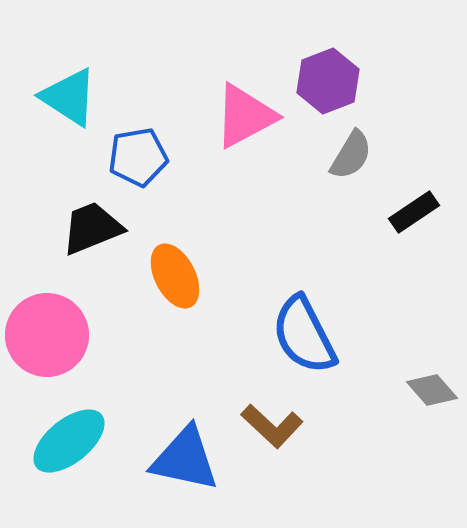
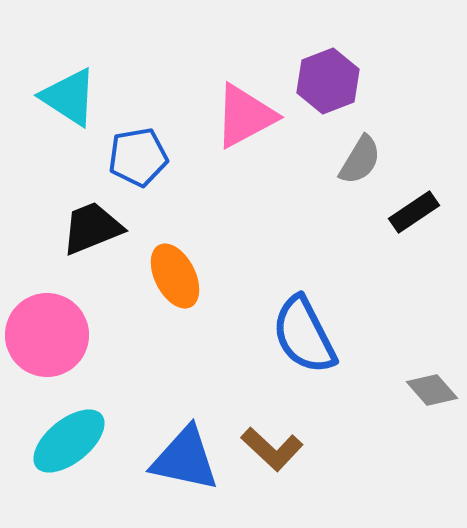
gray semicircle: moved 9 px right, 5 px down
brown L-shape: moved 23 px down
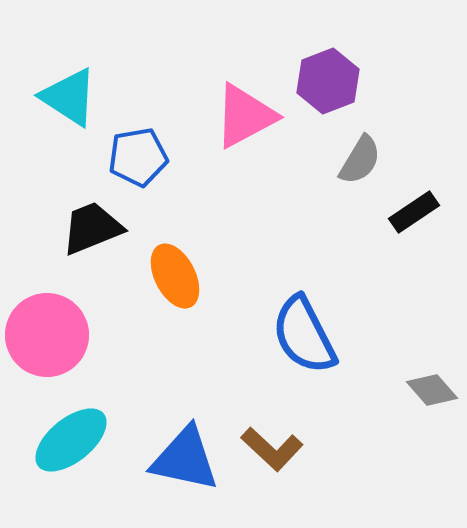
cyan ellipse: moved 2 px right, 1 px up
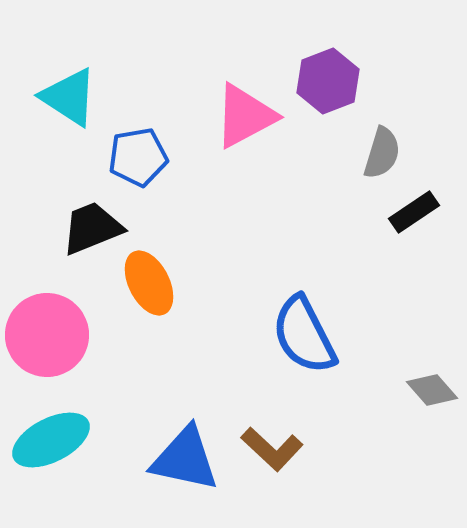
gray semicircle: moved 22 px right, 7 px up; rotated 14 degrees counterclockwise
orange ellipse: moved 26 px left, 7 px down
cyan ellipse: moved 20 px left; rotated 12 degrees clockwise
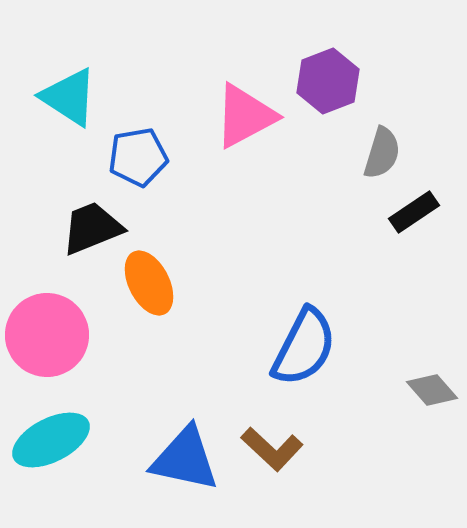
blue semicircle: moved 12 px down; rotated 126 degrees counterclockwise
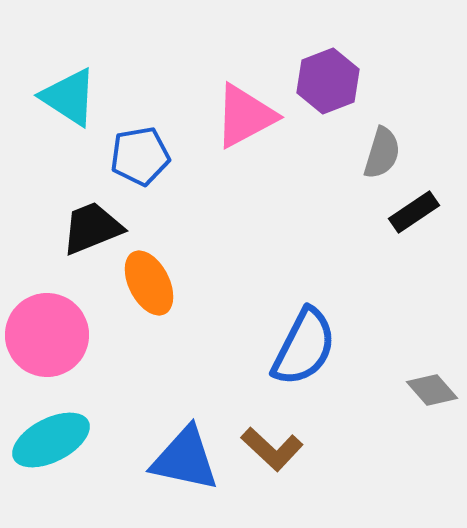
blue pentagon: moved 2 px right, 1 px up
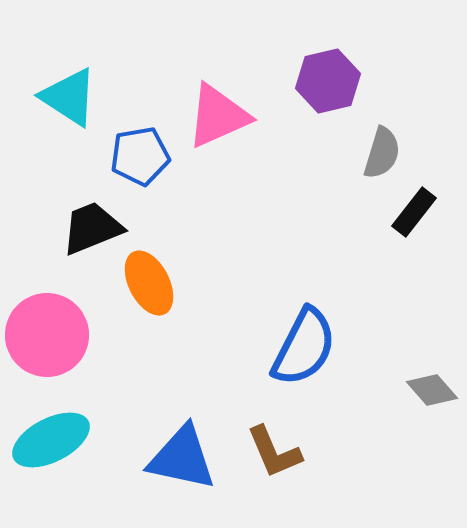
purple hexagon: rotated 8 degrees clockwise
pink triangle: moved 27 px left; rotated 4 degrees clockwise
black rectangle: rotated 18 degrees counterclockwise
brown L-shape: moved 2 px right, 3 px down; rotated 24 degrees clockwise
blue triangle: moved 3 px left, 1 px up
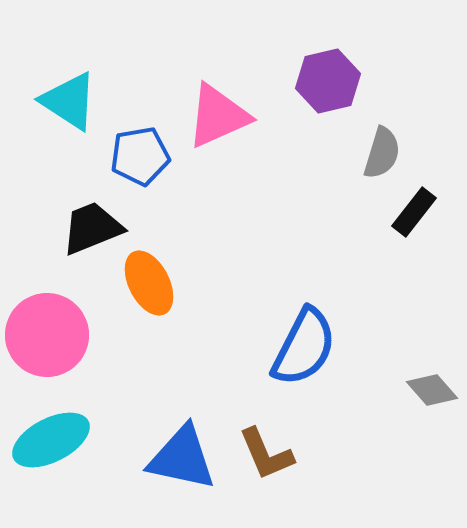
cyan triangle: moved 4 px down
brown L-shape: moved 8 px left, 2 px down
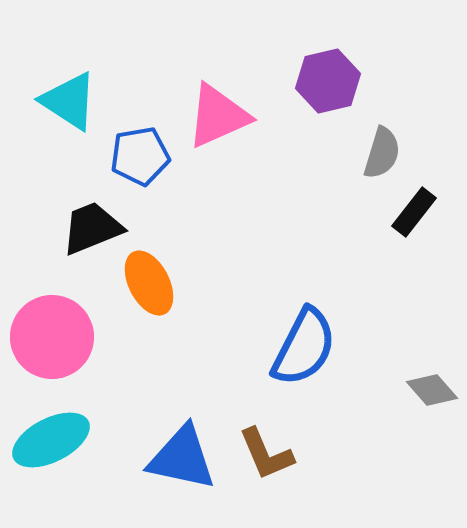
pink circle: moved 5 px right, 2 px down
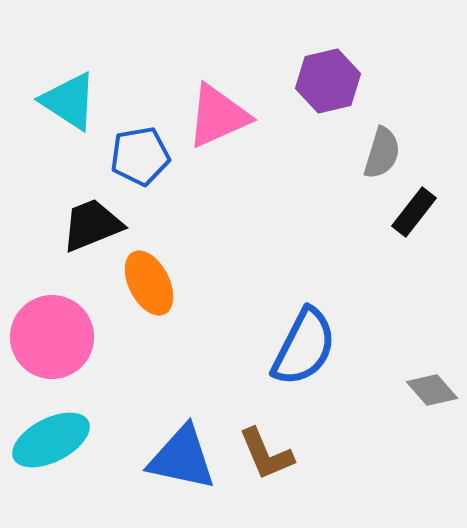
black trapezoid: moved 3 px up
